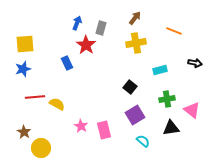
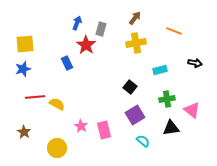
gray rectangle: moved 1 px down
yellow circle: moved 16 px right
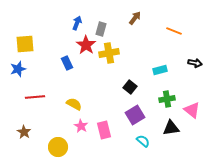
yellow cross: moved 27 px left, 10 px down
blue star: moved 5 px left
yellow semicircle: moved 17 px right
yellow circle: moved 1 px right, 1 px up
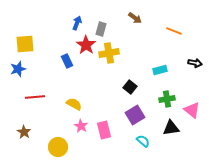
brown arrow: rotated 88 degrees clockwise
blue rectangle: moved 2 px up
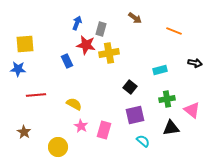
red star: rotated 24 degrees counterclockwise
blue star: rotated 21 degrees clockwise
red line: moved 1 px right, 2 px up
purple square: rotated 18 degrees clockwise
pink rectangle: rotated 30 degrees clockwise
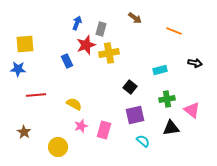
red star: rotated 30 degrees counterclockwise
pink star: rotated 24 degrees clockwise
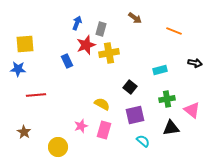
yellow semicircle: moved 28 px right
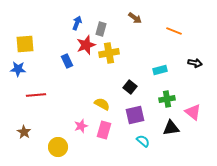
pink triangle: moved 1 px right, 2 px down
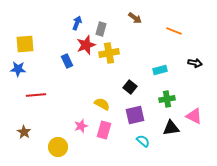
pink triangle: moved 1 px right, 4 px down; rotated 12 degrees counterclockwise
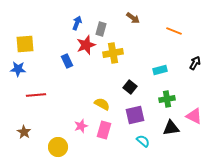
brown arrow: moved 2 px left
yellow cross: moved 4 px right
black arrow: rotated 72 degrees counterclockwise
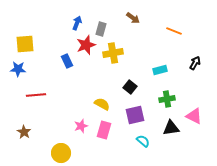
yellow circle: moved 3 px right, 6 px down
